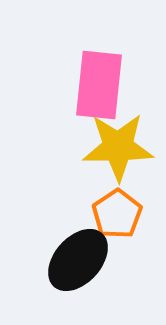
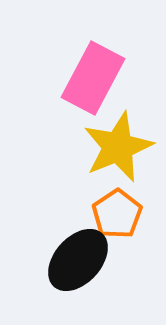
pink rectangle: moved 6 px left, 7 px up; rotated 22 degrees clockwise
yellow star: rotated 22 degrees counterclockwise
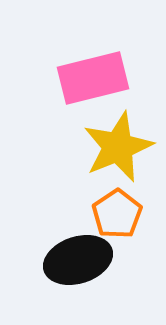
pink rectangle: rotated 48 degrees clockwise
black ellipse: rotated 30 degrees clockwise
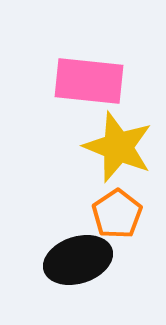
pink rectangle: moved 4 px left, 3 px down; rotated 20 degrees clockwise
yellow star: rotated 28 degrees counterclockwise
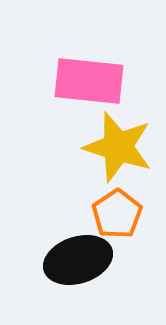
yellow star: rotated 4 degrees counterclockwise
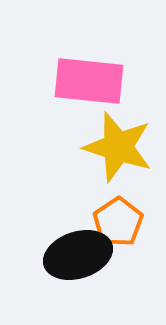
orange pentagon: moved 1 px right, 8 px down
black ellipse: moved 5 px up
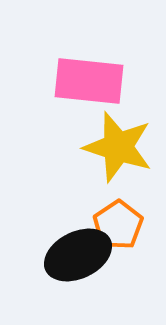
orange pentagon: moved 3 px down
black ellipse: rotated 8 degrees counterclockwise
